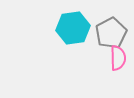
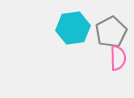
gray pentagon: moved 1 px up
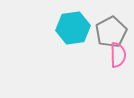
pink semicircle: moved 3 px up
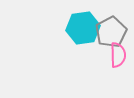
cyan hexagon: moved 10 px right
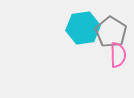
gray pentagon: rotated 12 degrees counterclockwise
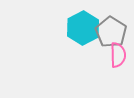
cyan hexagon: rotated 20 degrees counterclockwise
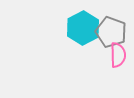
gray pentagon: rotated 12 degrees counterclockwise
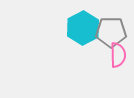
gray pentagon: rotated 20 degrees counterclockwise
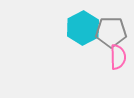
pink semicircle: moved 2 px down
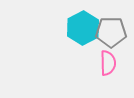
pink semicircle: moved 10 px left, 6 px down
